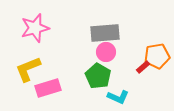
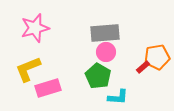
orange pentagon: moved 1 px down
cyan L-shape: rotated 20 degrees counterclockwise
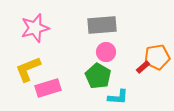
gray rectangle: moved 3 px left, 8 px up
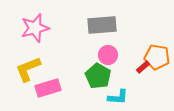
pink circle: moved 2 px right, 3 px down
orange pentagon: rotated 20 degrees clockwise
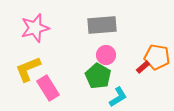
pink circle: moved 2 px left
pink rectangle: rotated 75 degrees clockwise
cyan L-shape: rotated 35 degrees counterclockwise
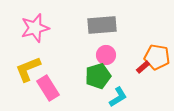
green pentagon: rotated 25 degrees clockwise
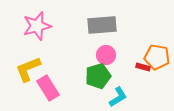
pink star: moved 2 px right, 2 px up
red rectangle: rotated 56 degrees clockwise
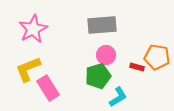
pink star: moved 4 px left, 3 px down; rotated 12 degrees counterclockwise
red rectangle: moved 6 px left
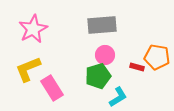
pink circle: moved 1 px left
pink rectangle: moved 4 px right
